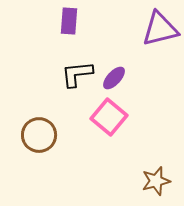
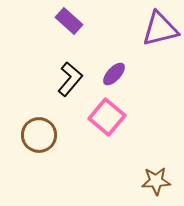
purple rectangle: rotated 52 degrees counterclockwise
black L-shape: moved 7 px left, 5 px down; rotated 136 degrees clockwise
purple ellipse: moved 4 px up
pink square: moved 2 px left
brown star: rotated 12 degrees clockwise
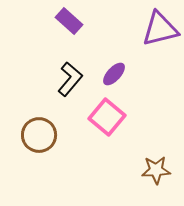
brown star: moved 11 px up
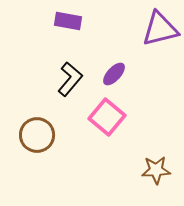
purple rectangle: moved 1 px left; rotated 32 degrees counterclockwise
brown circle: moved 2 px left
